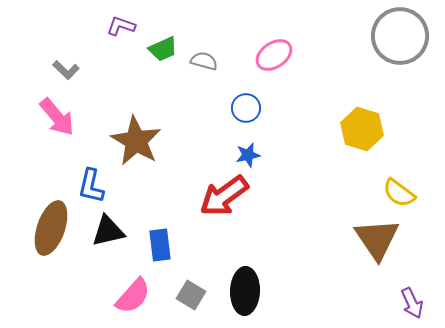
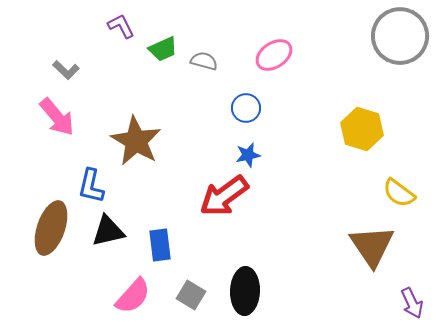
purple L-shape: rotated 44 degrees clockwise
brown triangle: moved 5 px left, 7 px down
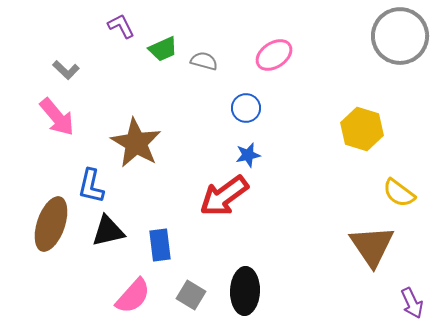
brown star: moved 2 px down
brown ellipse: moved 4 px up
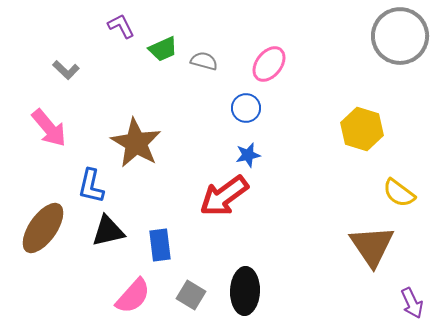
pink ellipse: moved 5 px left, 9 px down; rotated 18 degrees counterclockwise
pink arrow: moved 8 px left, 11 px down
brown ellipse: moved 8 px left, 4 px down; rotated 16 degrees clockwise
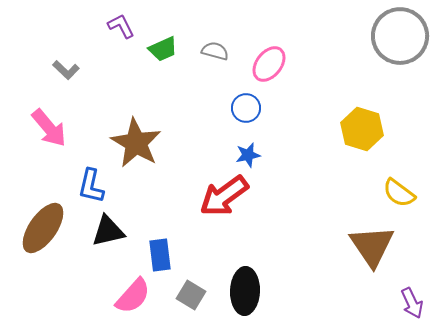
gray semicircle: moved 11 px right, 10 px up
blue rectangle: moved 10 px down
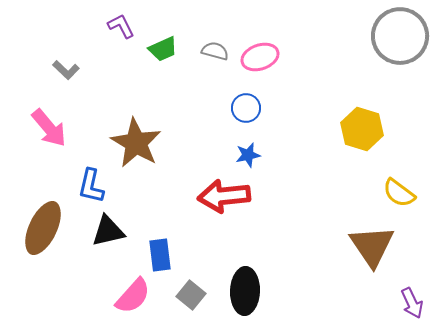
pink ellipse: moved 9 px left, 7 px up; rotated 33 degrees clockwise
red arrow: rotated 30 degrees clockwise
brown ellipse: rotated 10 degrees counterclockwise
gray square: rotated 8 degrees clockwise
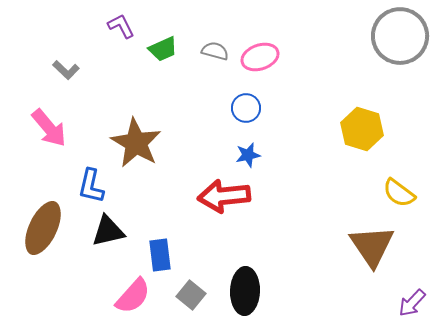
purple arrow: rotated 68 degrees clockwise
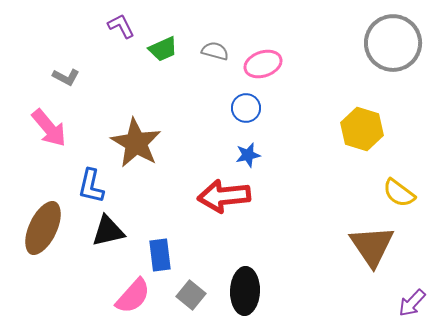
gray circle: moved 7 px left, 7 px down
pink ellipse: moved 3 px right, 7 px down
gray L-shape: moved 7 px down; rotated 16 degrees counterclockwise
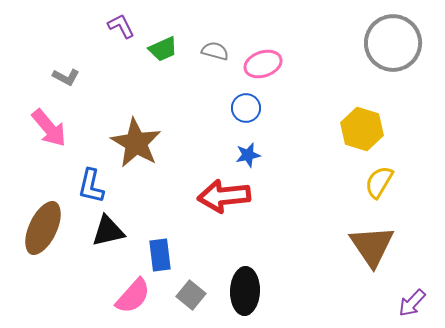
yellow semicircle: moved 20 px left, 11 px up; rotated 84 degrees clockwise
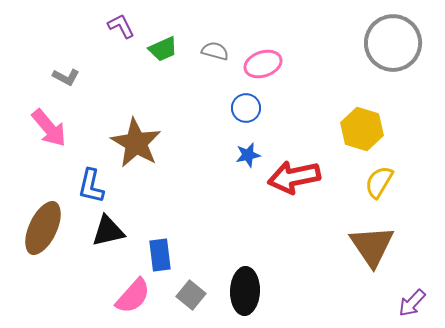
red arrow: moved 70 px right, 19 px up; rotated 6 degrees counterclockwise
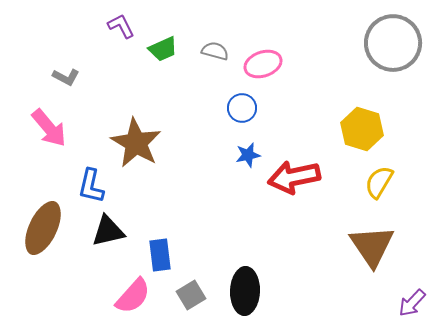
blue circle: moved 4 px left
gray square: rotated 20 degrees clockwise
